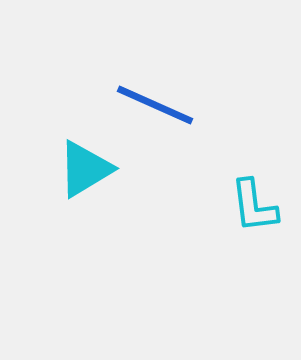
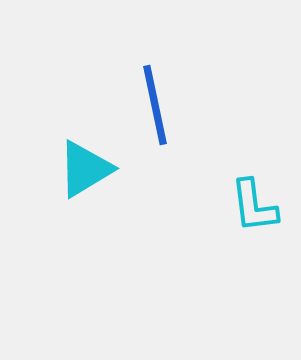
blue line: rotated 54 degrees clockwise
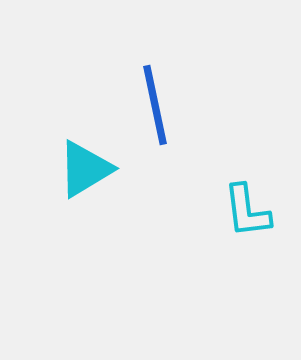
cyan L-shape: moved 7 px left, 5 px down
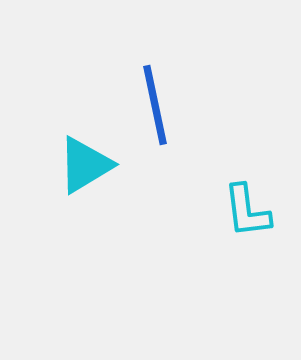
cyan triangle: moved 4 px up
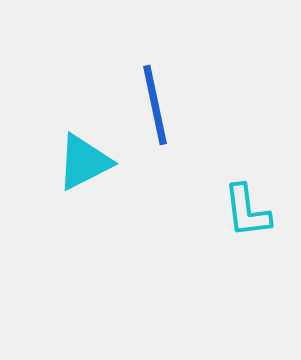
cyan triangle: moved 1 px left, 3 px up; rotated 4 degrees clockwise
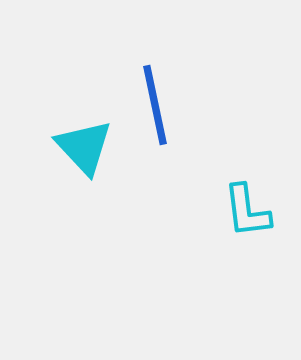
cyan triangle: moved 15 px up; rotated 46 degrees counterclockwise
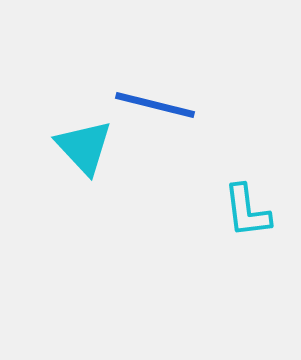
blue line: rotated 64 degrees counterclockwise
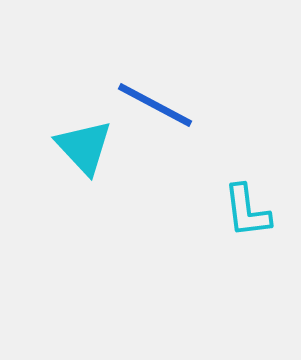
blue line: rotated 14 degrees clockwise
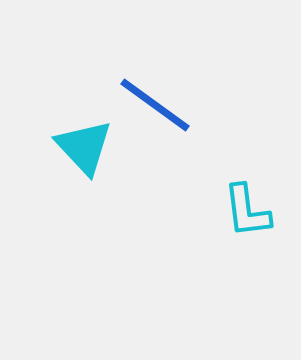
blue line: rotated 8 degrees clockwise
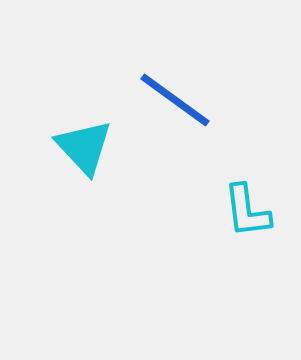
blue line: moved 20 px right, 5 px up
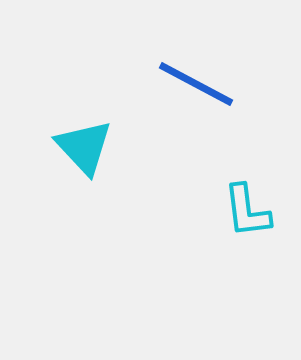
blue line: moved 21 px right, 16 px up; rotated 8 degrees counterclockwise
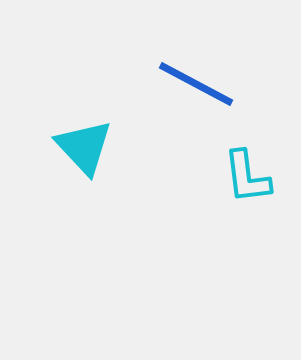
cyan L-shape: moved 34 px up
